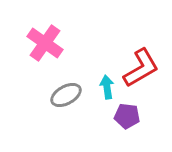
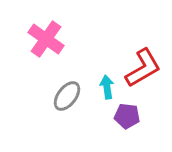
pink cross: moved 1 px right, 4 px up
red L-shape: moved 2 px right
gray ellipse: moved 1 px right, 1 px down; rotated 24 degrees counterclockwise
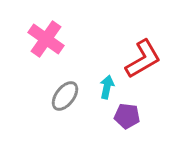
red L-shape: moved 9 px up
cyan arrow: rotated 20 degrees clockwise
gray ellipse: moved 2 px left
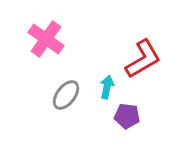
gray ellipse: moved 1 px right, 1 px up
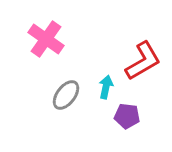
red L-shape: moved 2 px down
cyan arrow: moved 1 px left
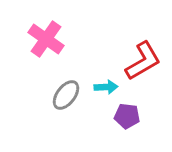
cyan arrow: rotated 75 degrees clockwise
